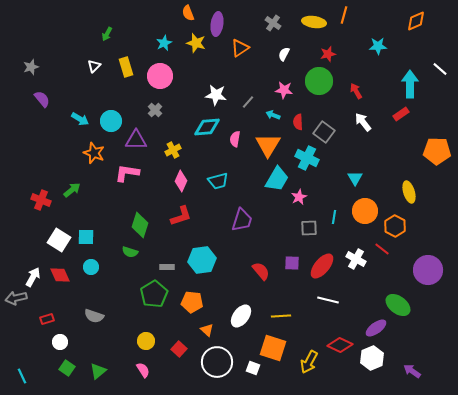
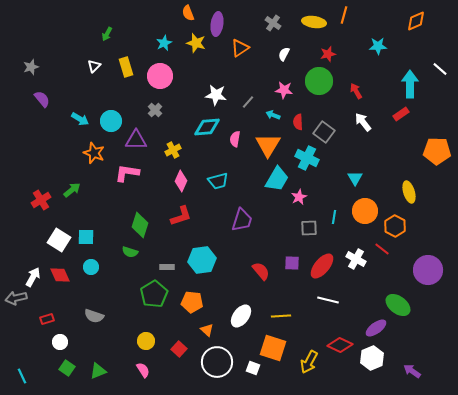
red cross at (41, 200): rotated 36 degrees clockwise
green triangle at (98, 371): rotated 18 degrees clockwise
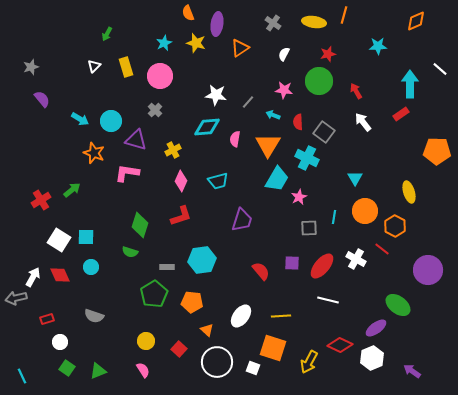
purple triangle at (136, 140): rotated 15 degrees clockwise
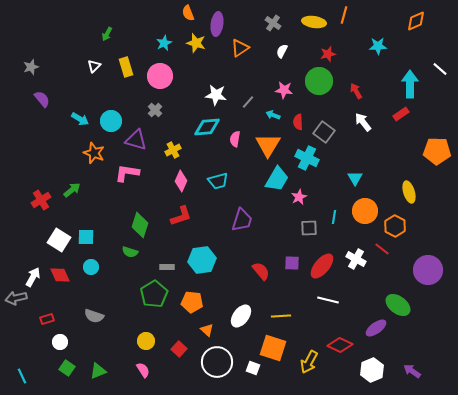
white semicircle at (284, 54): moved 2 px left, 3 px up
white hexagon at (372, 358): moved 12 px down
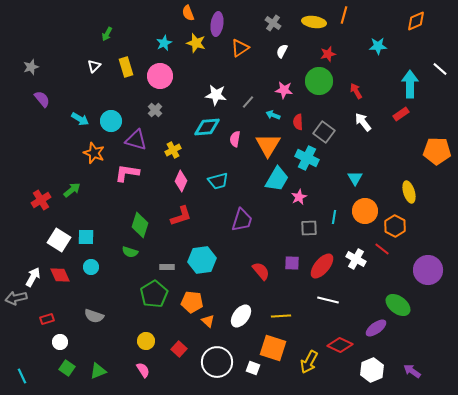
orange triangle at (207, 330): moved 1 px right, 9 px up
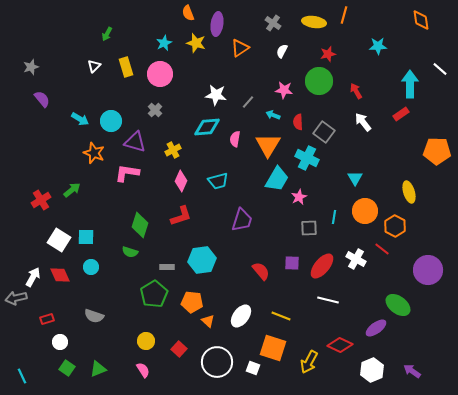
orange diamond at (416, 21): moved 5 px right, 1 px up; rotated 75 degrees counterclockwise
pink circle at (160, 76): moved 2 px up
purple triangle at (136, 140): moved 1 px left, 2 px down
yellow line at (281, 316): rotated 24 degrees clockwise
green triangle at (98, 371): moved 2 px up
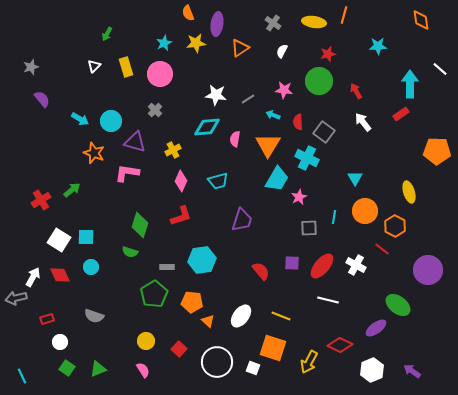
yellow star at (196, 43): rotated 24 degrees counterclockwise
gray line at (248, 102): moved 3 px up; rotated 16 degrees clockwise
white cross at (356, 259): moved 6 px down
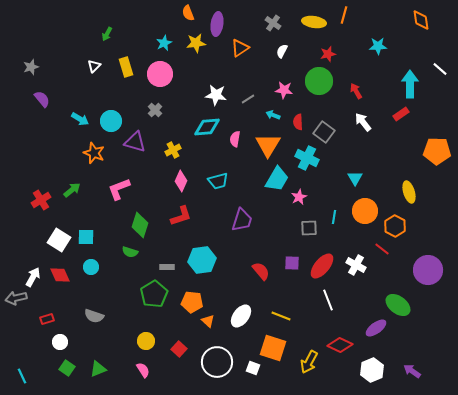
pink L-shape at (127, 173): moved 8 px left, 16 px down; rotated 30 degrees counterclockwise
white line at (328, 300): rotated 55 degrees clockwise
